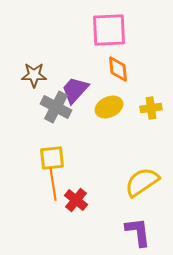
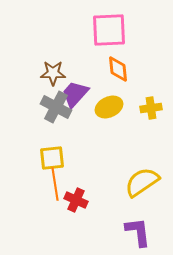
brown star: moved 19 px right, 2 px up
purple trapezoid: moved 4 px down
orange line: moved 2 px right
red cross: rotated 15 degrees counterclockwise
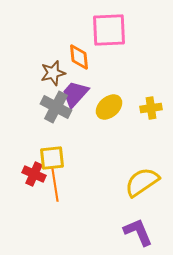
orange diamond: moved 39 px left, 12 px up
brown star: rotated 15 degrees counterclockwise
yellow ellipse: rotated 16 degrees counterclockwise
orange line: moved 1 px down
red cross: moved 42 px left, 26 px up
purple L-shape: rotated 16 degrees counterclockwise
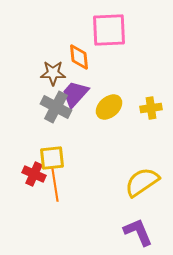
brown star: rotated 15 degrees clockwise
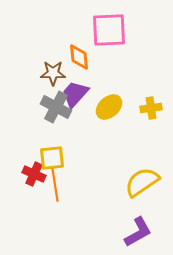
purple L-shape: rotated 84 degrees clockwise
